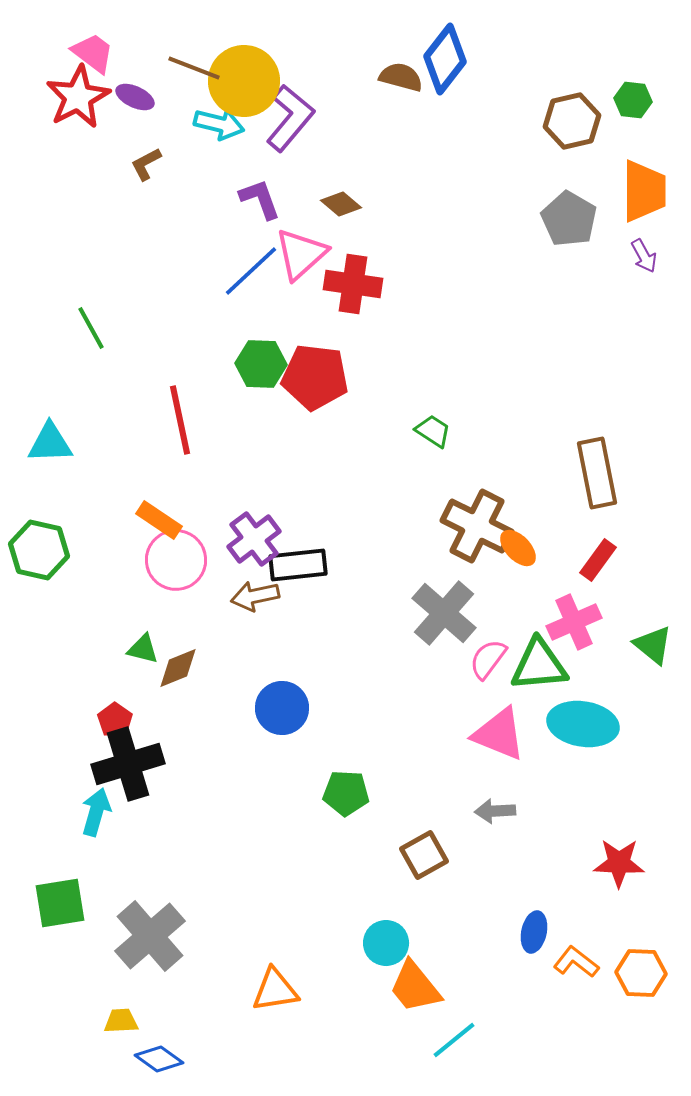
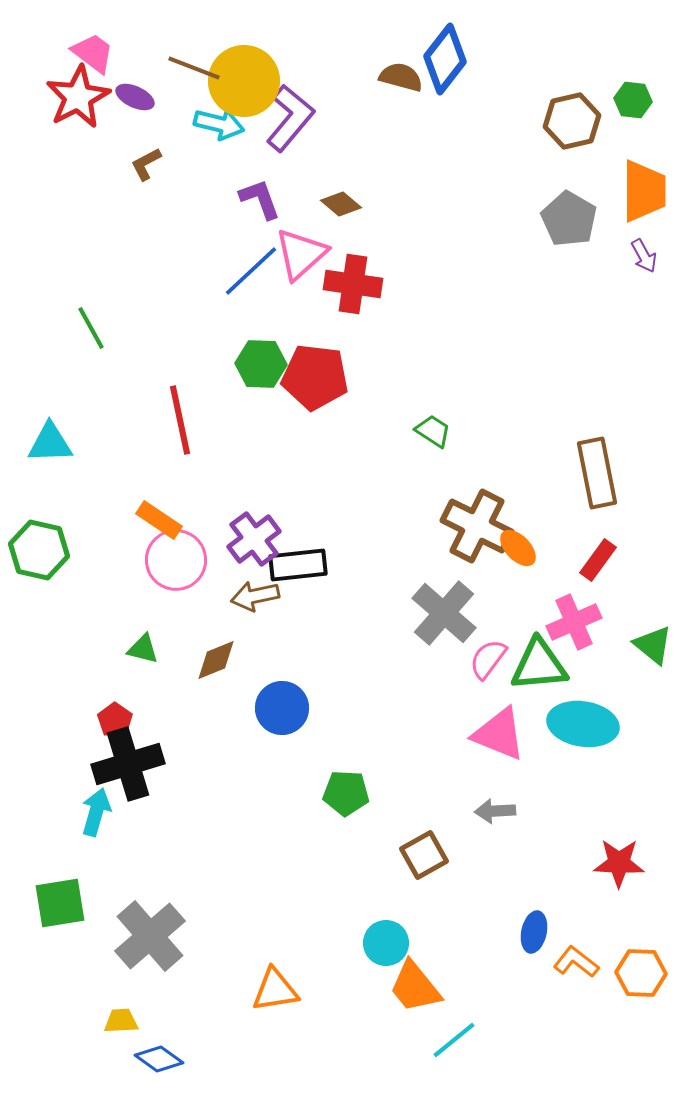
brown diamond at (178, 668): moved 38 px right, 8 px up
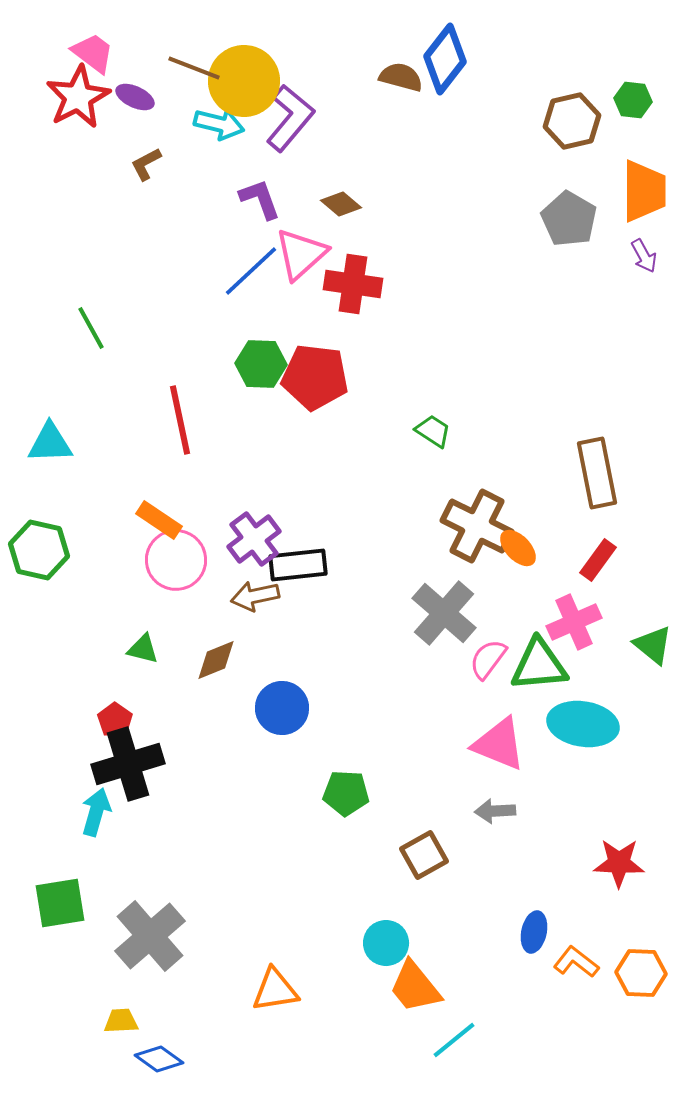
pink triangle at (499, 734): moved 10 px down
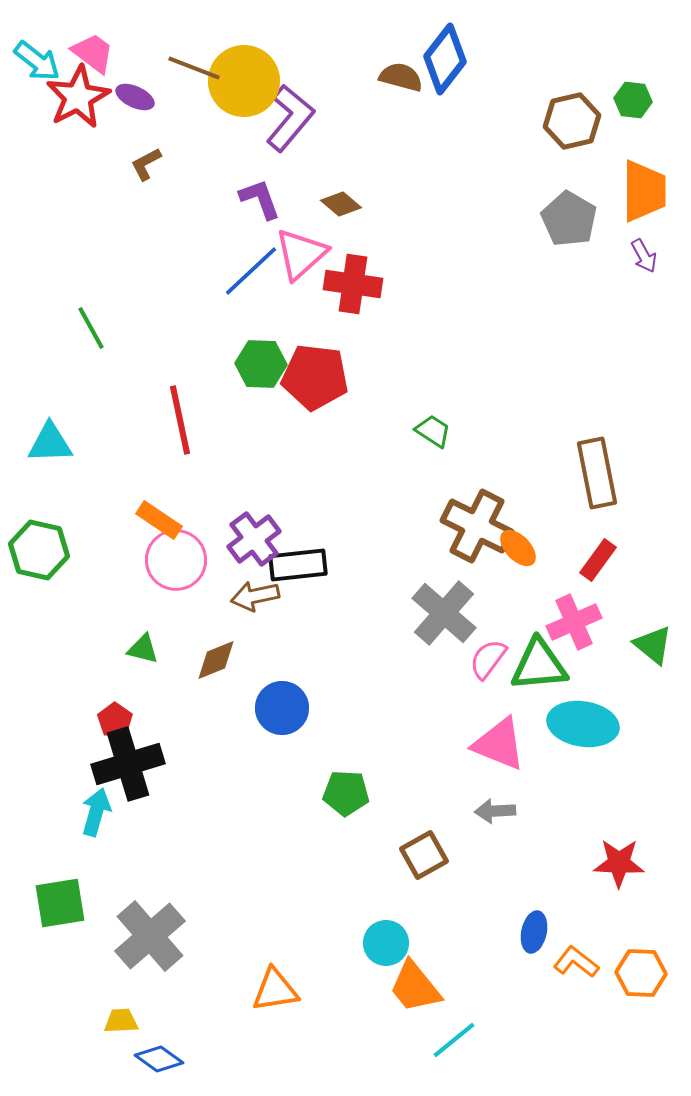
cyan arrow at (219, 124): moved 182 px left, 63 px up; rotated 24 degrees clockwise
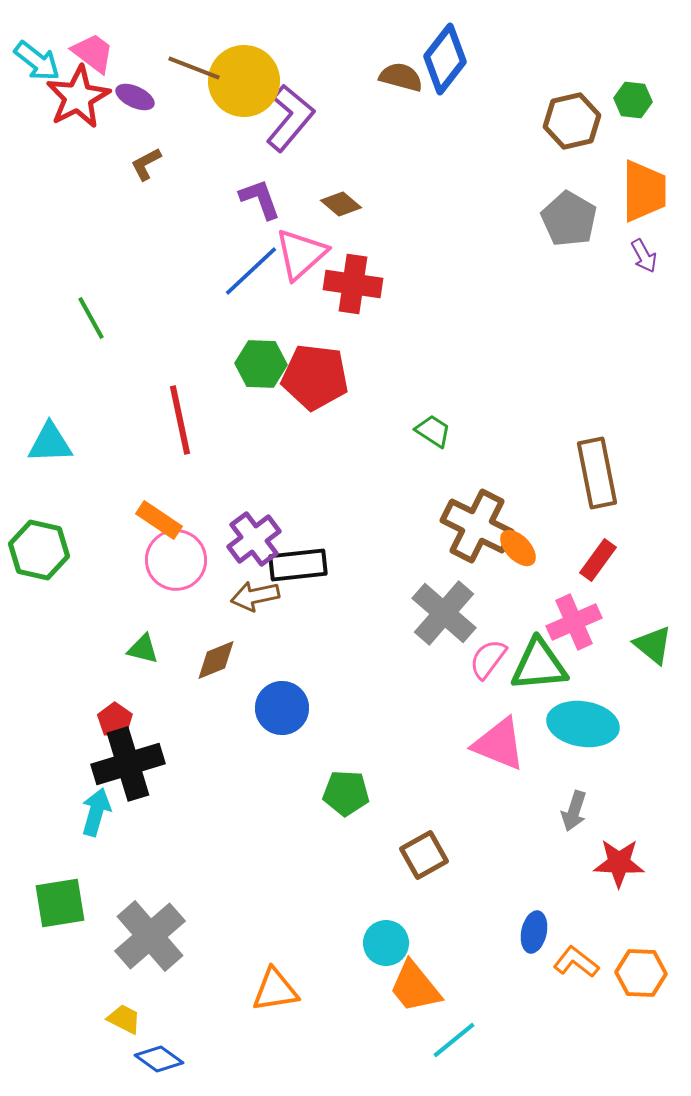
green line at (91, 328): moved 10 px up
gray arrow at (495, 811): moved 79 px right; rotated 69 degrees counterclockwise
yellow trapezoid at (121, 1021): moved 3 px right, 2 px up; rotated 30 degrees clockwise
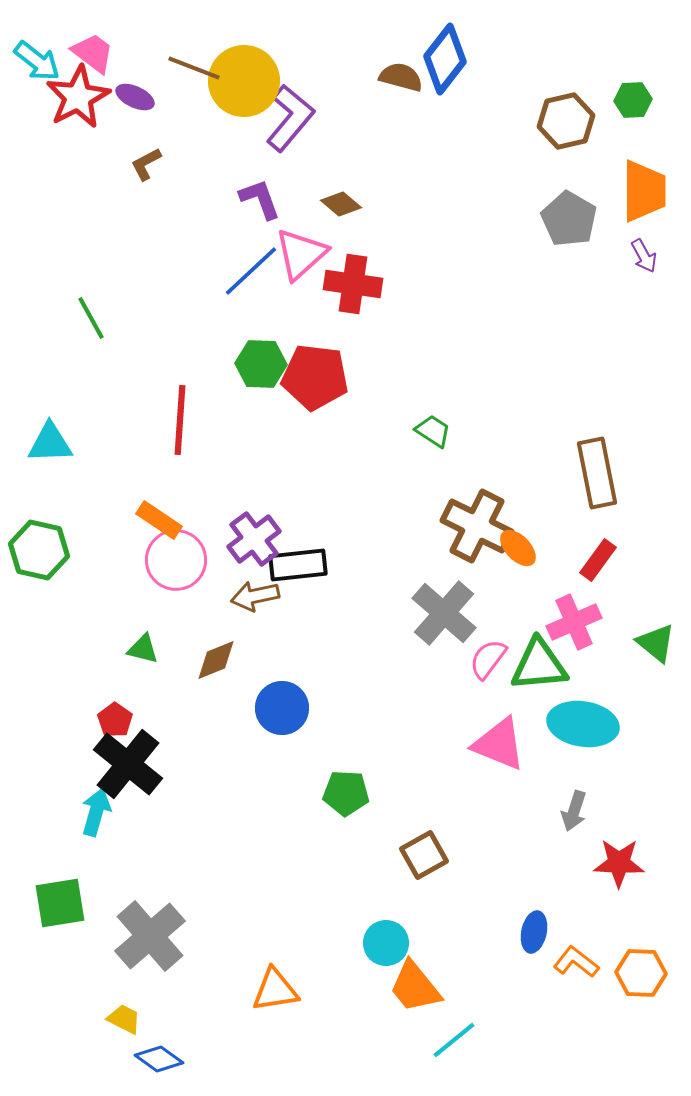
green hexagon at (633, 100): rotated 9 degrees counterclockwise
brown hexagon at (572, 121): moved 6 px left
red line at (180, 420): rotated 16 degrees clockwise
green triangle at (653, 645): moved 3 px right, 2 px up
black cross at (128, 764): rotated 34 degrees counterclockwise
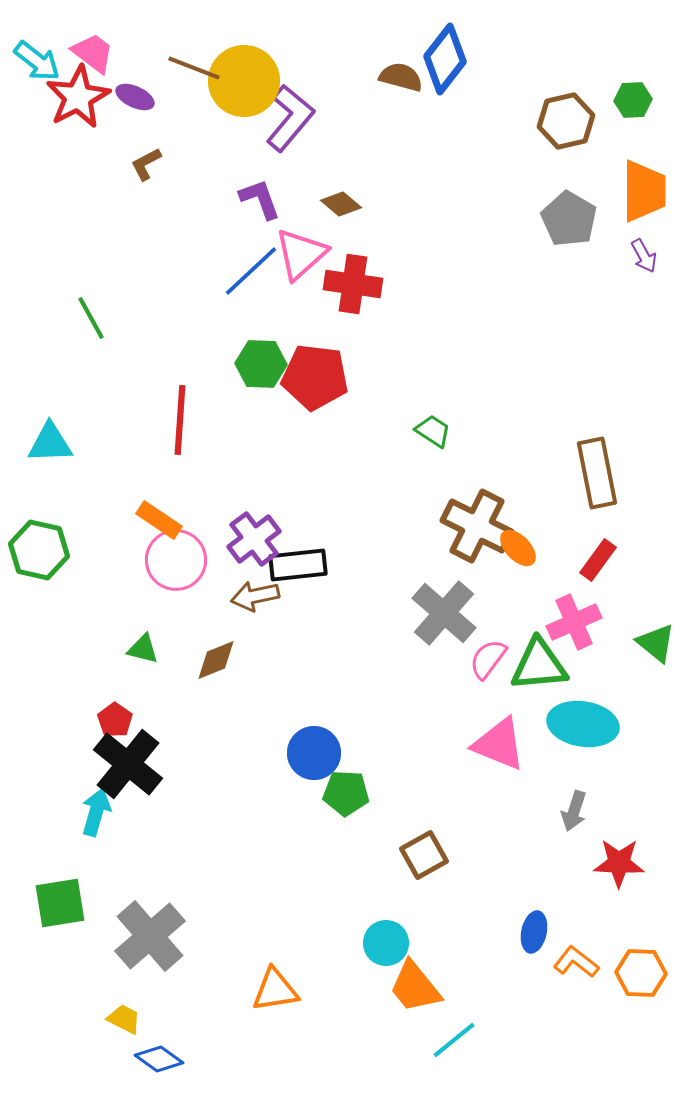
blue circle at (282, 708): moved 32 px right, 45 px down
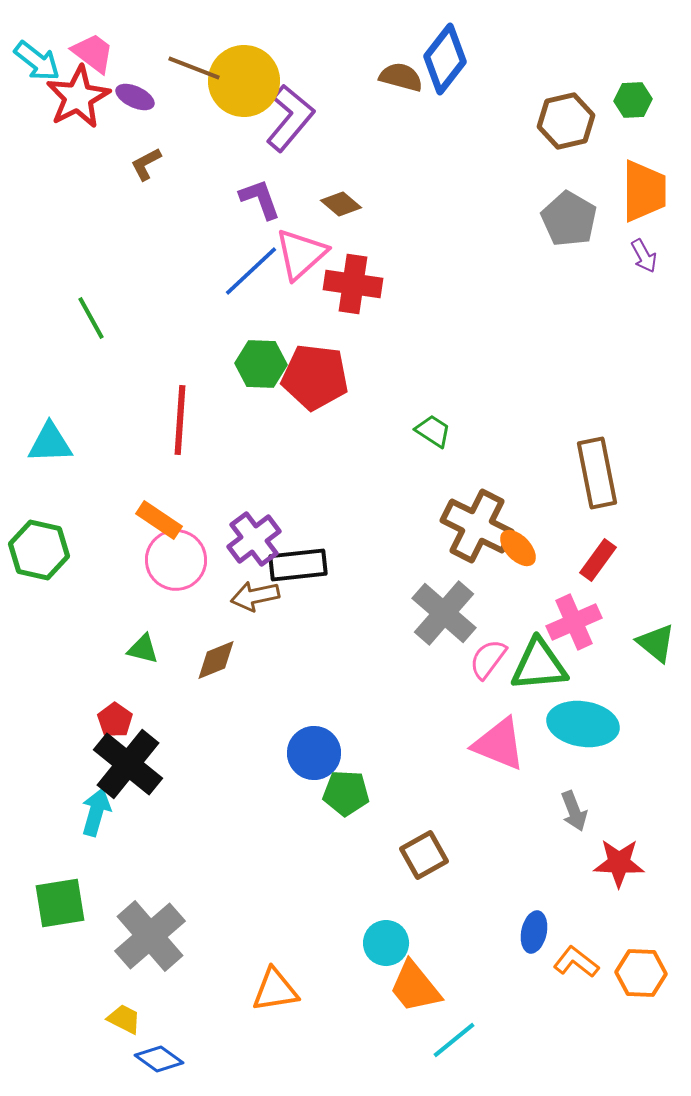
gray arrow at (574, 811): rotated 39 degrees counterclockwise
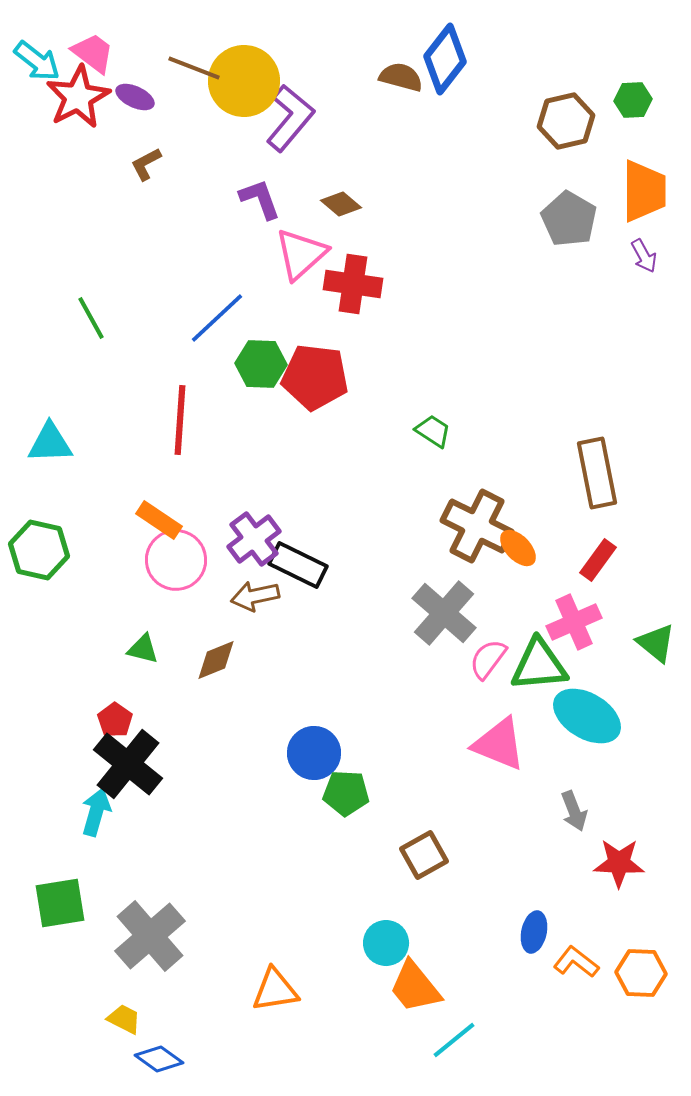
blue line at (251, 271): moved 34 px left, 47 px down
black rectangle at (298, 565): rotated 32 degrees clockwise
cyan ellipse at (583, 724): moved 4 px right, 8 px up; rotated 22 degrees clockwise
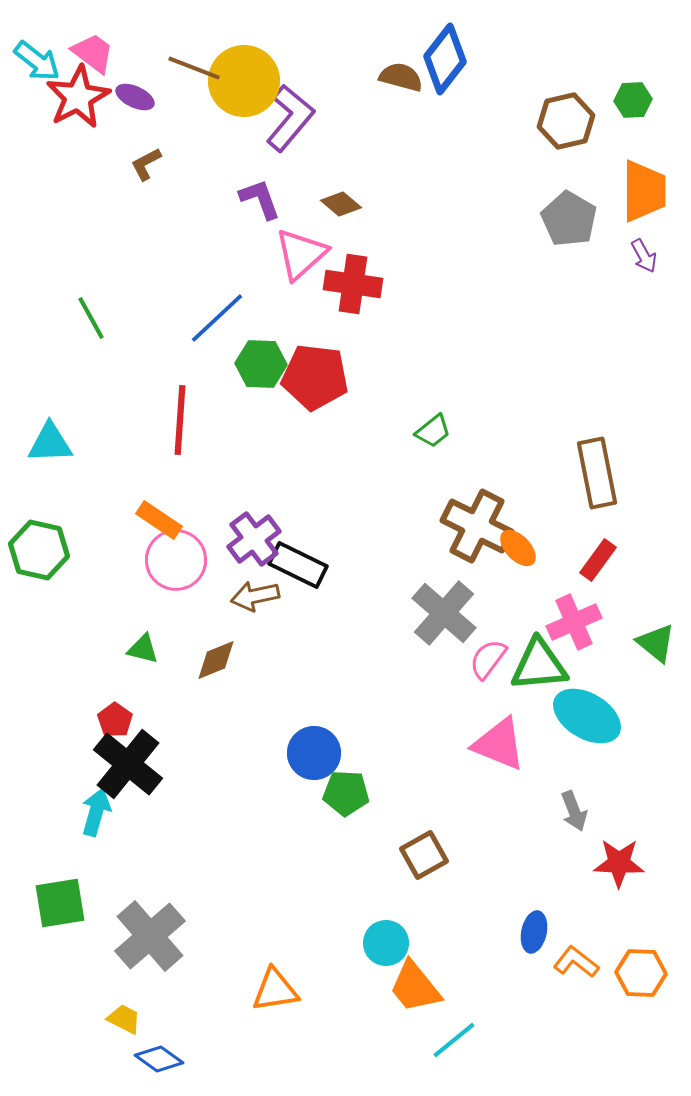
green trapezoid at (433, 431): rotated 108 degrees clockwise
